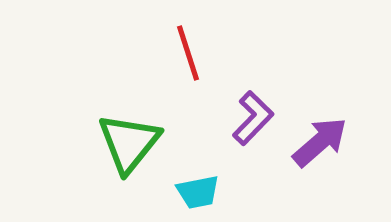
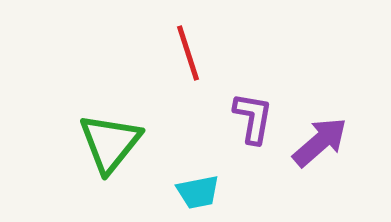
purple L-shape: rotated 34 degrees counterclockwise
green triangle: moved 19 px left
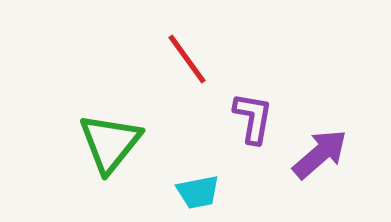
red line: moved 1 px left, 6 px down; rotated 18 degrees counterclockwise
purple arrow: moved 12 px down
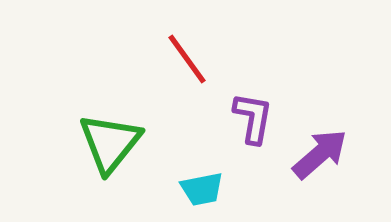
cyan trapezoid: moved 4 px right, 3 px up
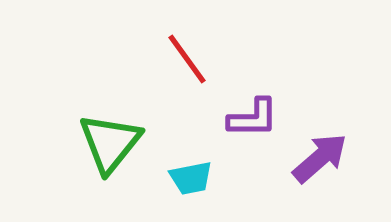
purple L-shape: rotated 80 degrees clockwise
purple arrow: moved 4 px down
cyan trapezoid: moved 11 px left, 11 px up
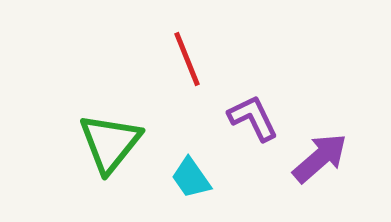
red line: rotated 14 degrees clockwise
purple L-shape: rotated 116 degrees counterclockwise
cyan trapezoid: rotated 66 degrees clockwise
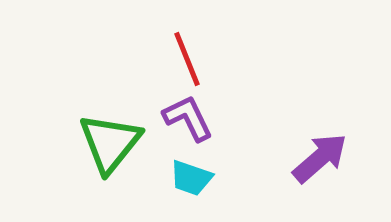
purple L-shape: moved 65 px left
cyan trapezoid: rotated 36 degrees counterclockwise
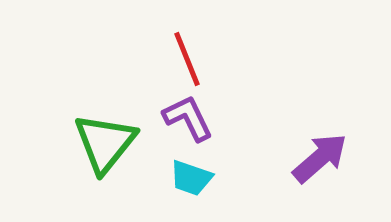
green triangle: moved 5 px left
